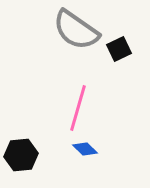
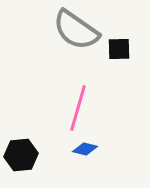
black square: rotated 25 degrees clockwise
blue diamond: rotated 30 degrees counterclockwise
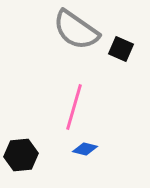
black square: moved 2 px right; rotated 25 degrees clockwise
pink line: moved 4 px left, 1 px up
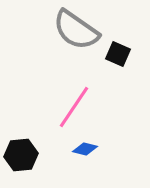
black square: moved 3 px left, 5 px down
pink line: rotated 18 degrees clockwise
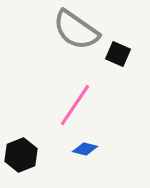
pink line: moved 1 px right, 2 px up
black hexagon: rotated 16 degrees counterclockwise
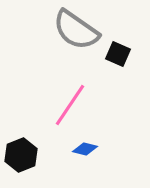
pink line: moved 5 px left
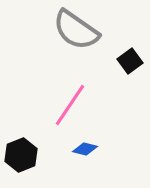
black square: moved 12 px right, 7 px down; rotated 30 degrees clockwise
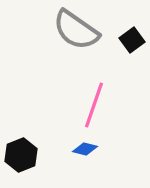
black square: moved 2 px right, 21 px up
pink line: moved 24 px right; rotated 15 degrees counterclockwise
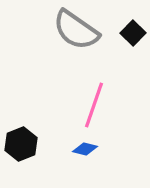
black square: moved 1 px right, 7 px up; rotated 10 degrees counterclockwise
black hexagon: moved 11 px up
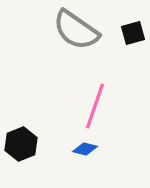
black square: rotated 30 degrees clockwise
pink line: moved 1 px right, 1 px down
